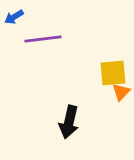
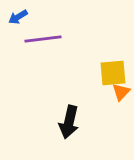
blue arrow: moved 4 px right
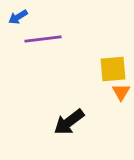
yellow square: moved 4 px up
orange triangle: rotated 12 degrees counterclockwise
black arrow: rotated 40 degrees clockwise
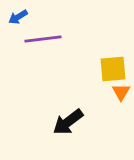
black arrow: moved 1 px left
